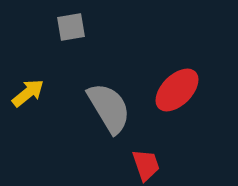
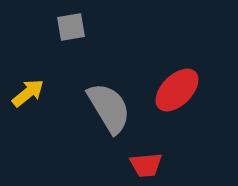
red trapezoid: rotated 104 degrees clockwise
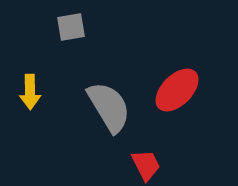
yellow arrow: moved 2 px right, 1 px up; rotated 128 degrees clockwise
gray semicircle: moved 1 px up
red trapezoid: rotated 112 degrees counterclockwise
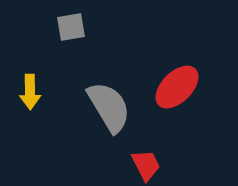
red ellipse: moved 3 px up
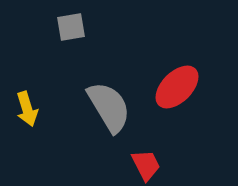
yellow arrow: moved 3 px left, 17 px down; rotated 16 degrees counterclockwise
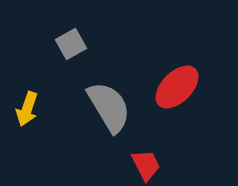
gray square: moved 17 px down; rotated 20 degrees counterclockwise
yellow arrow: rotated 36 degrees clockwise
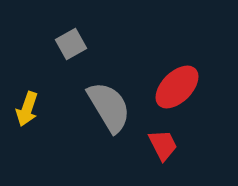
red trapezoid: moved 17 px right, 20 px up
